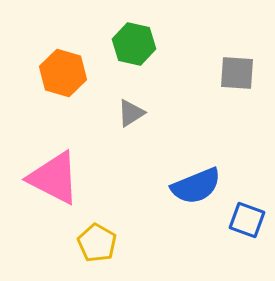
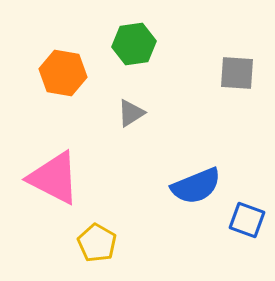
green hexagon: rotated 21 degrees counterclockwise
orange hexagon: rotated 6 degrees counterclockwise
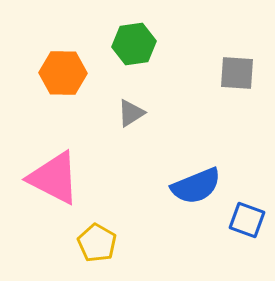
orange hexagon: rotated 9 degrees counterclockwise
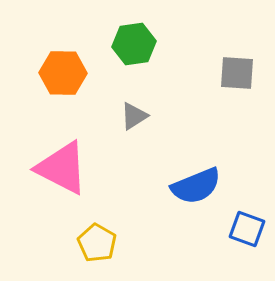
gray triangle: moved 3 px right, 3 px down
pink triangle: moved 8 px right, 10 px up
blue square: moved 9 px down
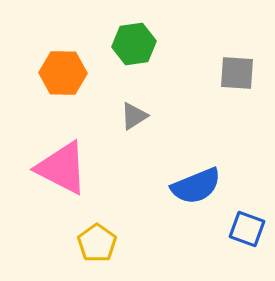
yellow pentagon: rotated 6 degrees clockwise
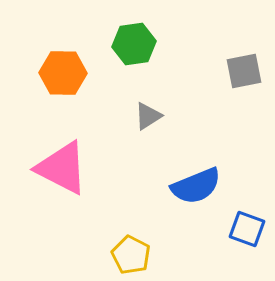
gray square: moved 7 px right, 2 px up; rotated 15 degrees counterclockwise
gray triangle: moved 14 px right
yellow pentagon: moved 34 px right, 12 px down; rotated 9 degrees counterclockwise
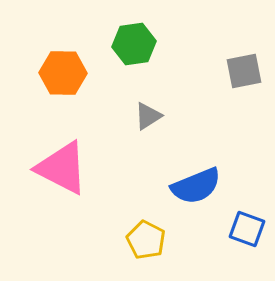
yellow pentagon: moved 15 px right, 15 px up
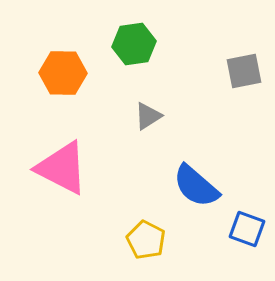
blue semicircle: rotated 63 degrees clockwise
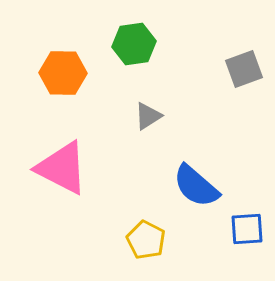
gray square: moved 2 px up; rotated 9 degrees counterclockwise
blue square: rotated 24 degrees counterclockwise
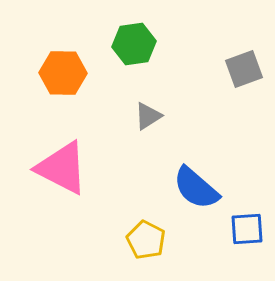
blue semicircle: moved 2 px down
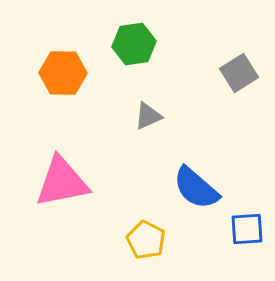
gray square: moved 5 px left, 4 px down; rotated 12 degrees counterclockwise
gray triangle: rotated 8 degrees clockwise
pink triangle: moved 14 px down; rotated 38 degrees counterclockwise
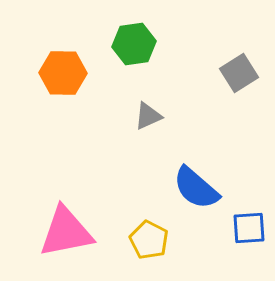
pink triangle: moved 4 px right, 50 px down
blue square: moved 2 px right, 1 px up
yellow pentagon: moved 3 px right
